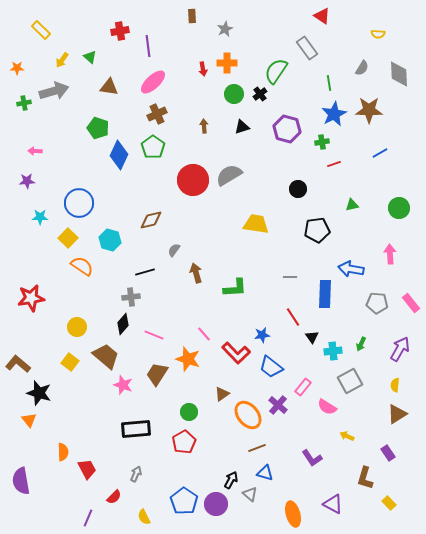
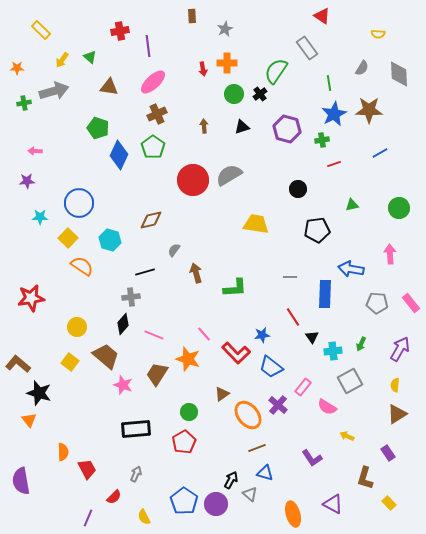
green cross at (322, 142): moved 2 px up
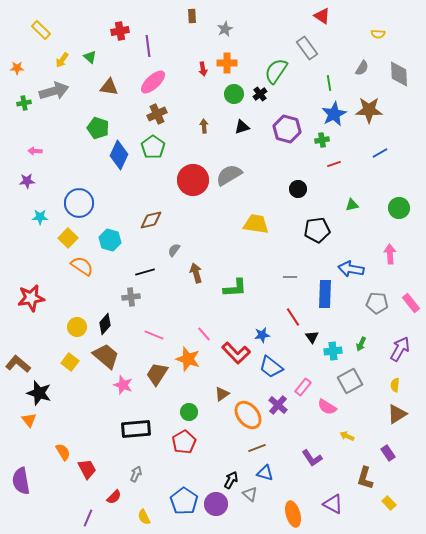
black diamond at (123, 324): moved 18 px left
orange semicircle at (63, 452): rotated 30 degrees counterclockwise
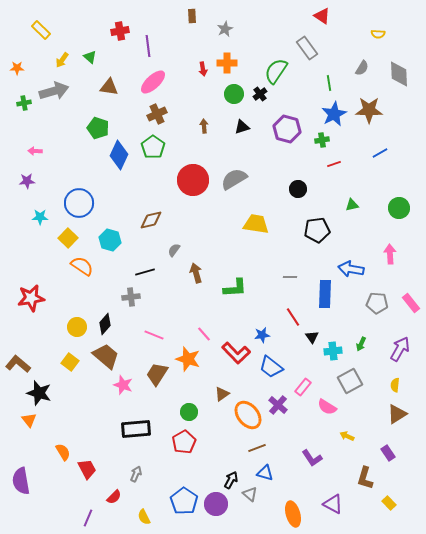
gray semicircle at (229, 175): moved 5 px right, 4 px down
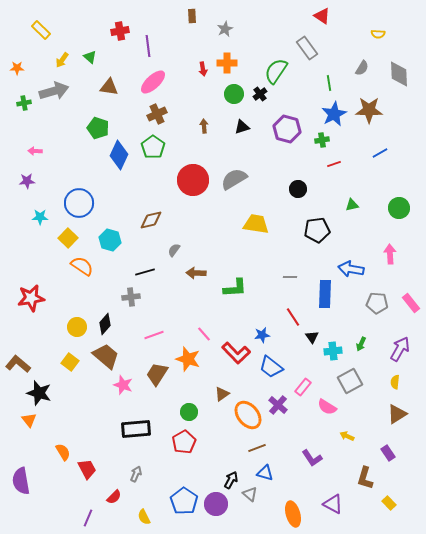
brown arrow at (196, 273): rotated 72 degrees counterclockwise
pink line at (154, 335): rotated 42 degrees counterclockwise
yellow semicircle at (395, 385): moved 3 px up
